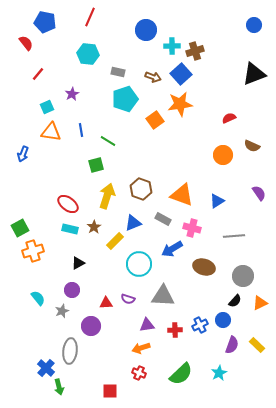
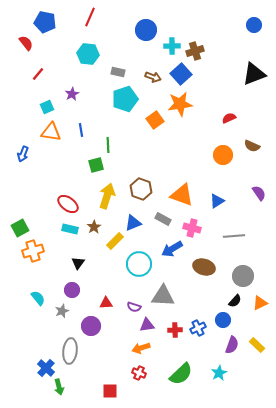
green line at (108, 141): moved 4 px down; rotated 56 degrees clockwise
black triangle at (78, 263): rotated 24 degrees counterclockwise
purple semicircle at (128, 299): moved 6 px right, 8 px down
blue cross at (200, 325): moved 2 px left, 3 px down
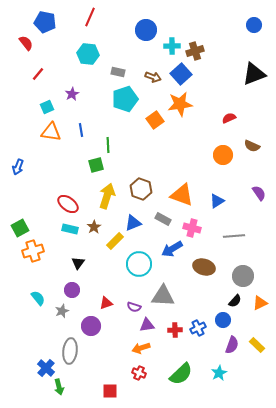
blue arrow at (23, 154): moved 5 px left, 13 px down
red triangle at (106, 303): rotated 16 degrees counterclockwise
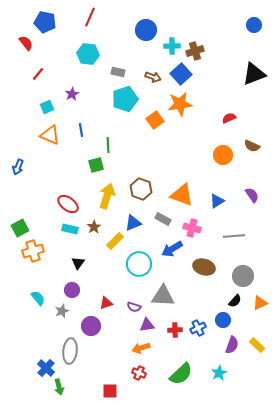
orange triangle at (51, 132): moved 1 px left, 3 px down; rotated 15 degrees clockwise
purple semicircle at (259, 193): moved 7 px left, 2 px down
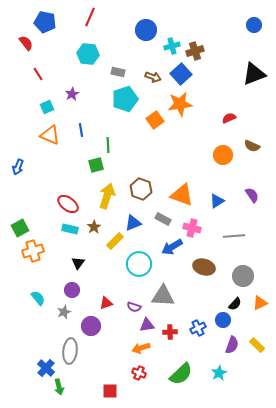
cyan cross at (172, 46): rotated 14 degrees counterclockwise
red line at (38, 74): rotated 72 degrees counterclockwise
blue arrow at (172, 249): moved 2 px up
black semicircle at (235, 301): moved 3 px down
gray star at (62, 311): moved 2 px right, 1 px down
red cross at (175, 330): moved 5 px left, 2 px down
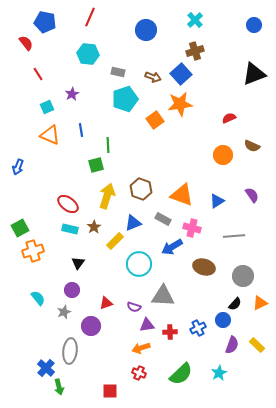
cyan cross at (172, 46): moved 23 px right, 26 px up; rotated 28 degrees counterclockwise
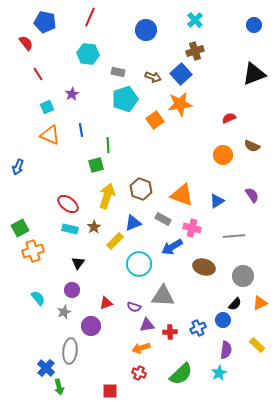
purple semicircle at (232, 345): moved 6 px left, 5 px down; rotated 12 degrees counterclockwise
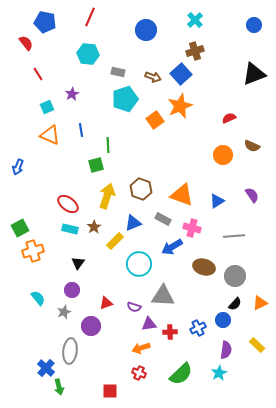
orange star at (180, 104): moved 2 px down; rotated 15 degrees counterclockwise
gray circle at (243, 276): moved 8 px left
purple triangle at (147, 325): moved 2 px right, 1 px up
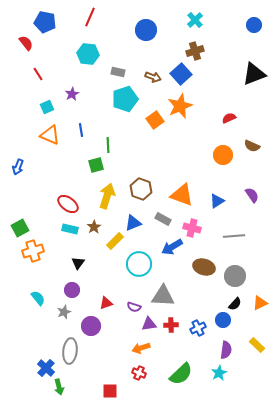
red cross at (170, 332): moved 1 px right, 7 px up
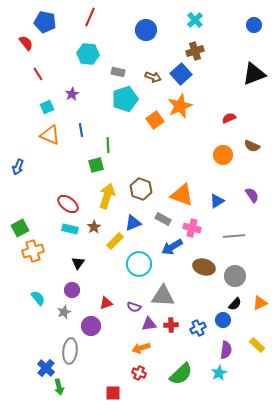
red square at (110, 391): moved 3 px right, 2 px down
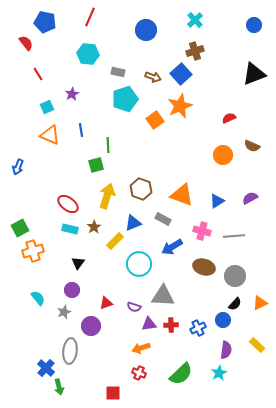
purple semicircle at (252, 195): moved 2 px left, 3 px down; rotated 84 degrees counterclockwise
pink cross at (192, 228): moved 10 px right, 3 px down
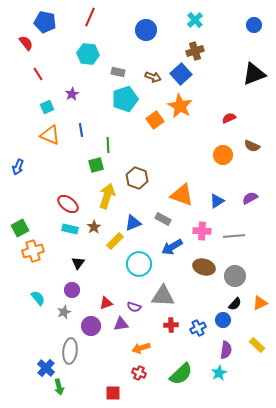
orange star at (180, 106): rotated 20 degrees counterclockwise
brown hexagon at (141, 189): moved 4 px left, 11 px up
pink cross at (202, 231): rotated 12 degrees counterclockwise
purple triangle at (149, 324): moved 28 px left
